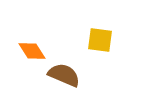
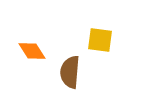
brown semicircle: moved 6 px right, 3 px up; rotated 108 degrees counterclockwise
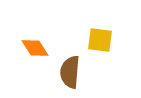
orange diamond: moved 3 px right, 3 px up
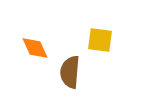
orange diamond: rotated 8 degrees clockwise
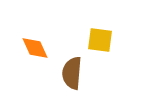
brown semicircle: moved 2 px right, 1 px down
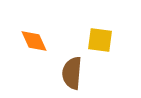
orange diamond: moved 1 px left, 7 px up
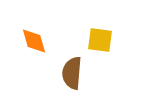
orange diamond: rotated 8 degrees clockwise
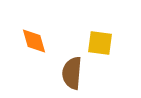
yellow square: moved 3 px down
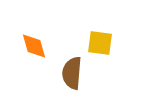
orange diamond: moved 5 px down
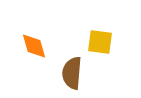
yellow square: moved 1 px up
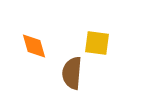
yellow square: moved 3 px left, 1 px down
